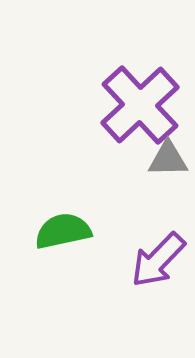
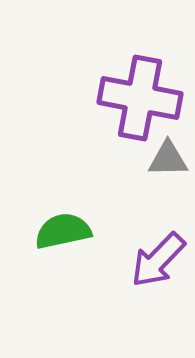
purple cross: moved 7 px up; rotated 36 degrees counterclockwise
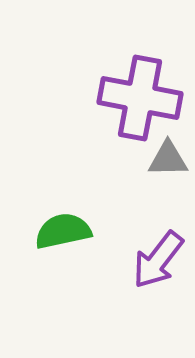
purple arrow: rotated 6 degrees counterclockwise
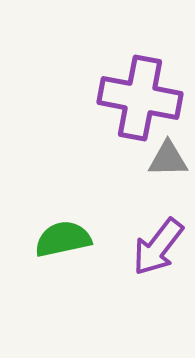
green semicircle: moved 8 px down
purple arrow: moved 13 px up
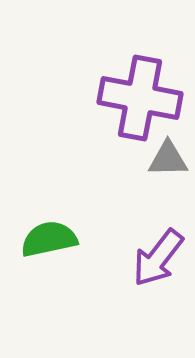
green semicircle: moved 14 px left
purple arrow: moved 11 px down
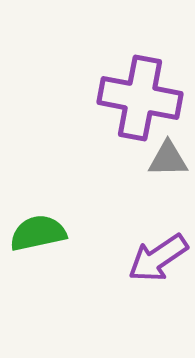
green semicircle: moved 11 px left, 6 px up
purple arrow: rotated 18 degrees clockwise
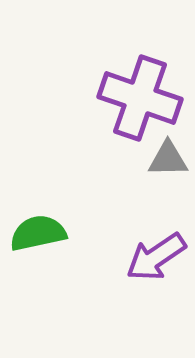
purple cross: rotated 8 degrees clockwise
purple arrow: moved 2 px left, 1 px up
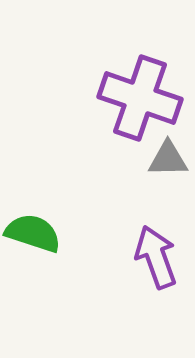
green semicircle: moved 5 px left; rotated 30 degrees clockwise
purple arrow: rotated 104 degrees clockwise
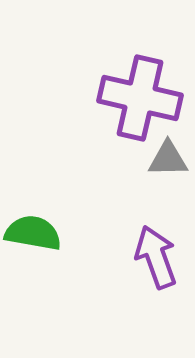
purple cross: rotated 6 degrees counterclockwise
green semicircle: rotated 8 degrees counterclockwise
